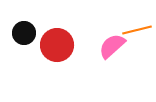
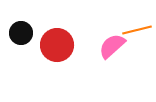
black circle: moved 3 px left
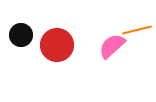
black circle: moved 2 px down
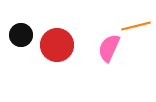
orange line: moved 1 px left, 4 px up
pink semicircle: moved 3 px left, 2 px down; rotated 24 degrees counterclockwise
